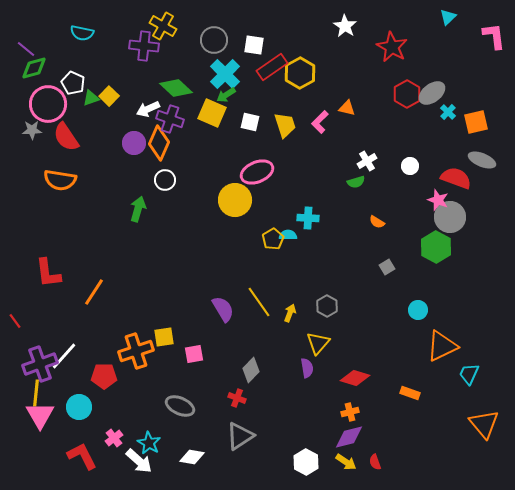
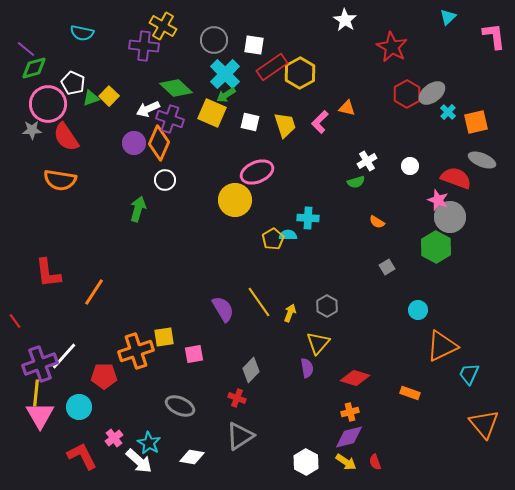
white star at (345, 26): moved 6 px up
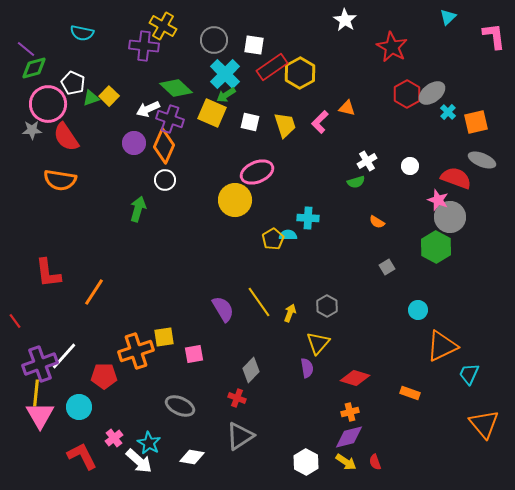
orange diamond at (159, 143): moved 5 px right, 3 px down
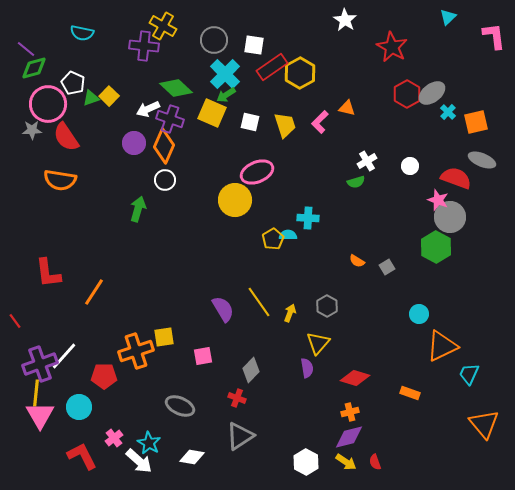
orange semicircle at (377, 222): moved 20 px left, 39 px down
cyan circle at (418, 310): moved 1 px right, 4 px down
pink square at (194, 354): moved 9 px right, 2 px down
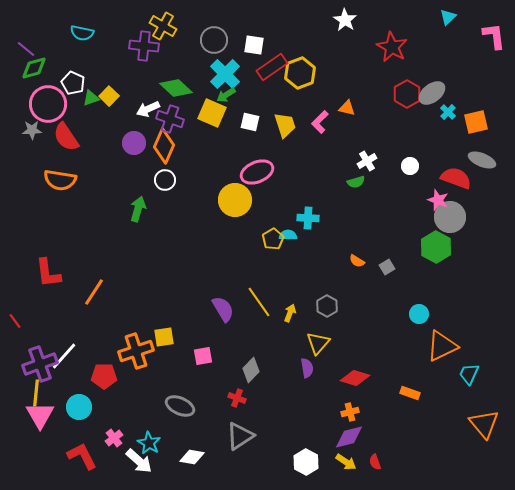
yellow hexagon at (300, 73): rotated 8 degrees clockwise
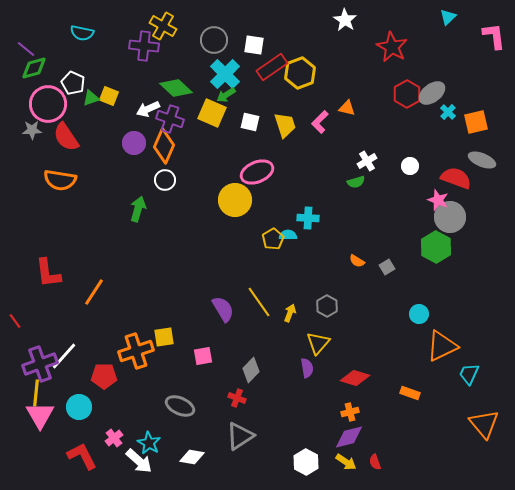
yellow square at (109, 96): rotated 24 degrees counterclockwise
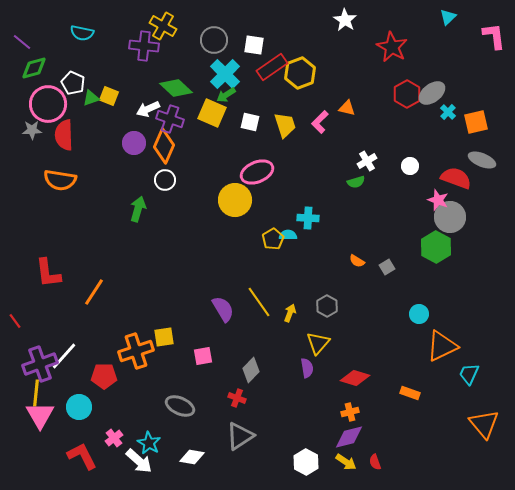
purple line at (26, 49): moved 4 px left, 7 px up
red semicircle at (66, 137): moved 2 px left, 2 px up; rotated 32 degrees clockwise
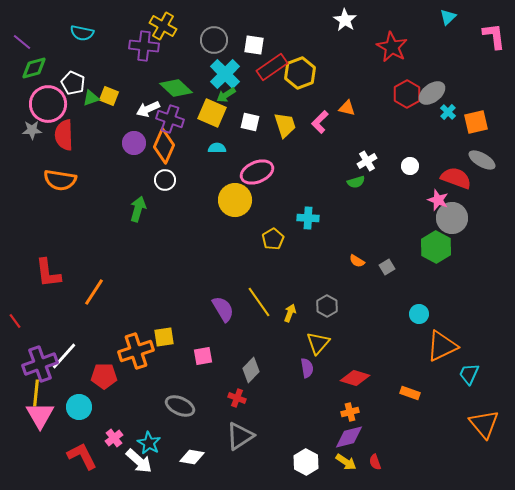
gray ellipse at (482, 160): rotated 8 degrees clockwise
gray circle at (450, 217): moved 2 px right, 1 px down
cyan semicircle at (288, 235): moved 71 px left, 87 px up
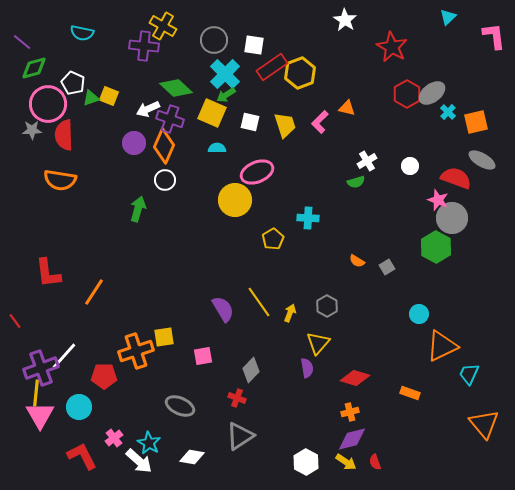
purple cross at (40, 364): moved 1 px right, 4 px down
purple diamond at (349, 437): moved 3 px right, 2 px down
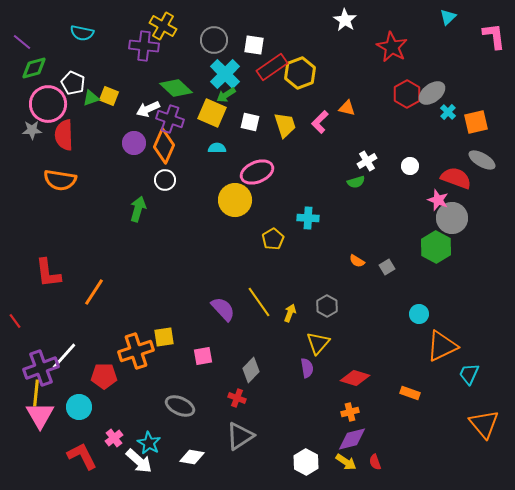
purple semicircle at (223, 309): rotated 12 degrees counterclockwise
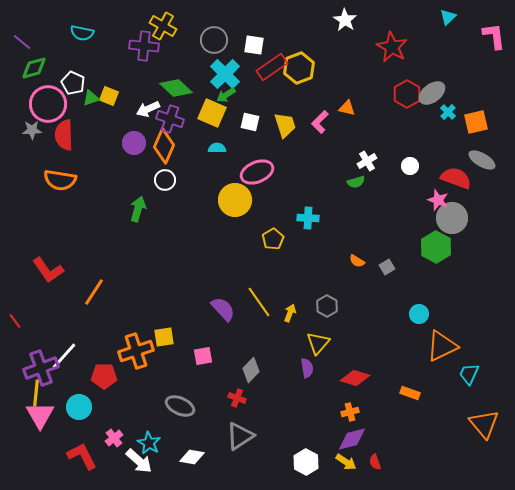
yellow hexagon at (300, 73): moved 1 px left, 5 px up
red L-shape at (48, 273): moved 3 px up; rotated 28 degrees counterclockwise
